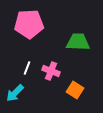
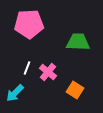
pink cross: moved 3 px left, 1 px down; rotated 18 degrees clockwise
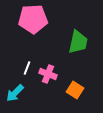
pink pentagon: moved 4 px right, 5 px up
green trapezoid: rotated 100 degrees clockwise
pink cross: moved 2 px down; rotated 18 degrees counterclockwise
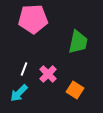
white line: moved 3 px left, 1 px down
pink cross: rotated 24 degrees clockwise
cyan arrow: moved 4 px right
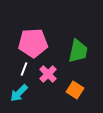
pink pentagon: moved 24 px down
green trapezoid: moved 9 px down
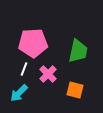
orange square: rotated 18 degrees counterclockwise
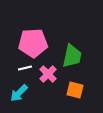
green trapezoid: moved 6 px left, 5 px down
white line: moved 1 px right, 1 px up; rotated 56 degrees clockwise
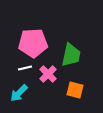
green trapezoid: moved 1 px left, 1 px up
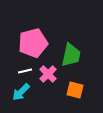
pink pentagon: rotated 12 degrees counterclockwise
white line: moved 3 px down
cyan arrow: moved 2 px right, 1 px up
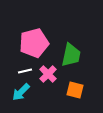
pink pentagon: moved 1 px right
